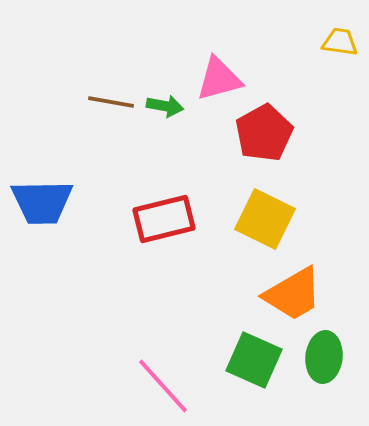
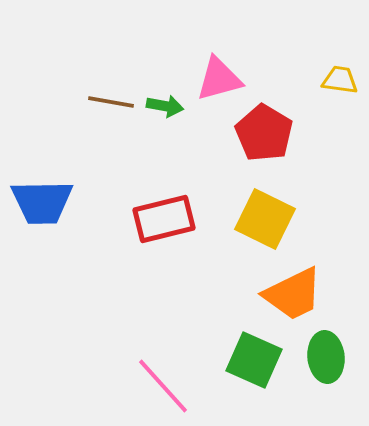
yellow trapezoid: moved 38 px down
red pentagon: rotated 12 degrees counterclockwise
orange trapezoid: rotated 4 degrees clockwise
green ellipse: moved 2 px right; rotated 12 degrees counterclockwise
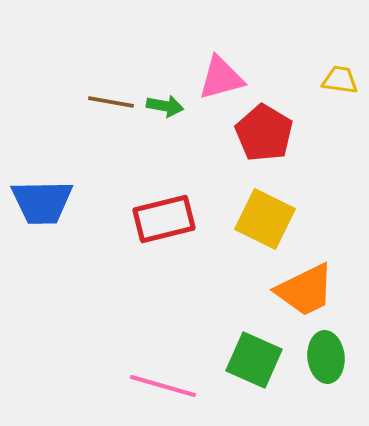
pink triangle: moved 2 px right, 1 px up
orange trapezoid: moved 12 px right, 4 px up
pink line: rotated 32 degrees counterclockwise
